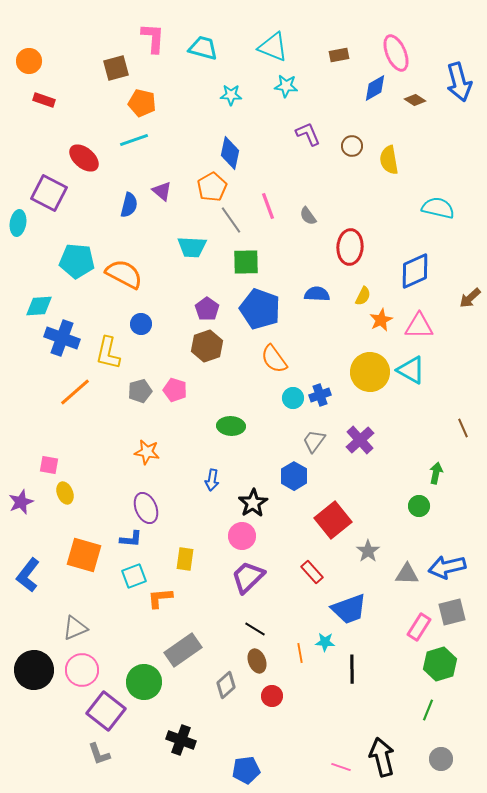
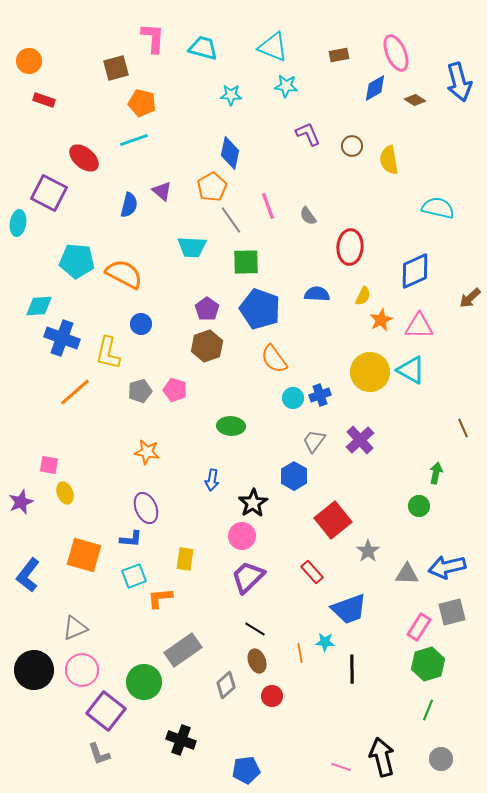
green hexagon at (440, 664): moved 12 px left
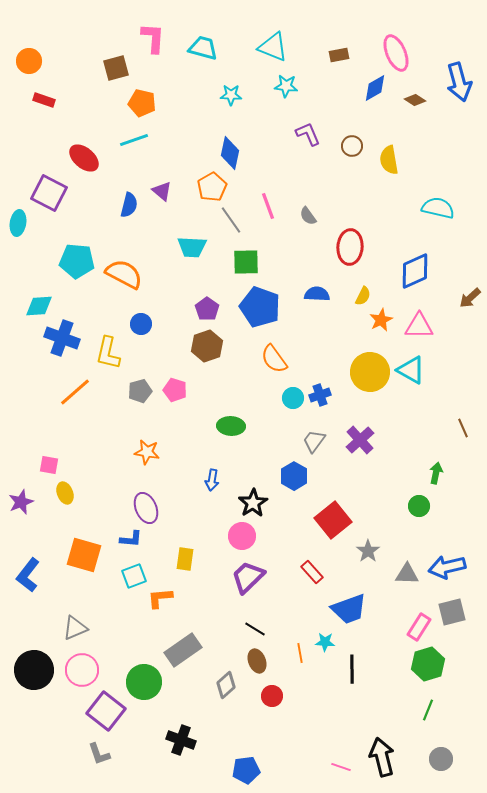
blue pentagon at (260, 309): moved 2 px up
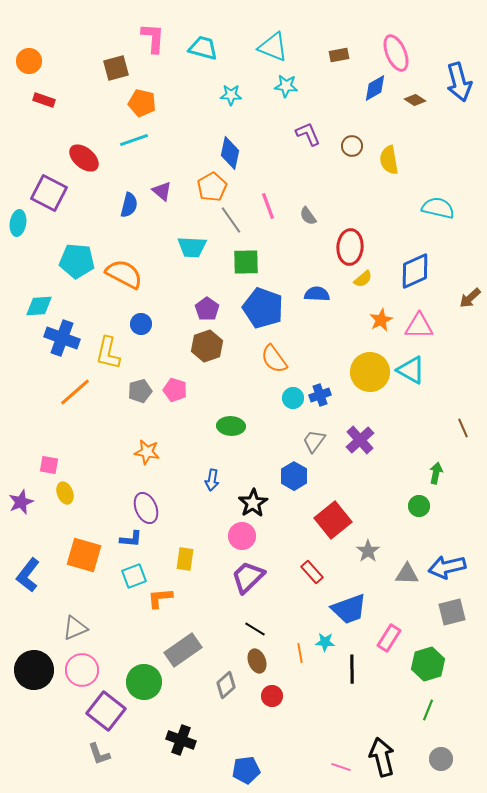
yellow semicircle at (363, 296): moved 17 px up; rotated 24 degrees clockwise
blue pentagon at (260, 307): moved 3 px right, 1 px down
pink rectangle at (419, 627): moved 30 px left, 11 px down
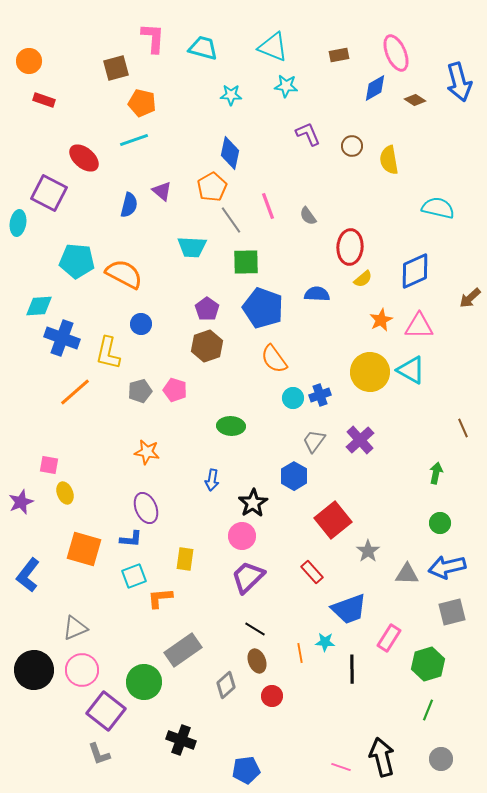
green circle at (419, 506): moved 21 px right, 17 px down
orange square at (84, 555): moved 6 px up
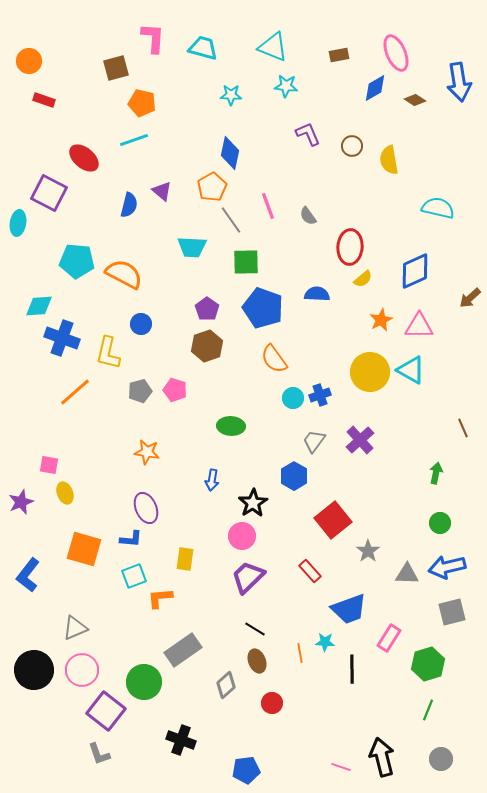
blue arrow at (459, 82): rotated 6 degrees clockwise
red rectangle at (312, 572): moved 2 px left, 1 px up
red circle at (272, 696): moved 7 px down
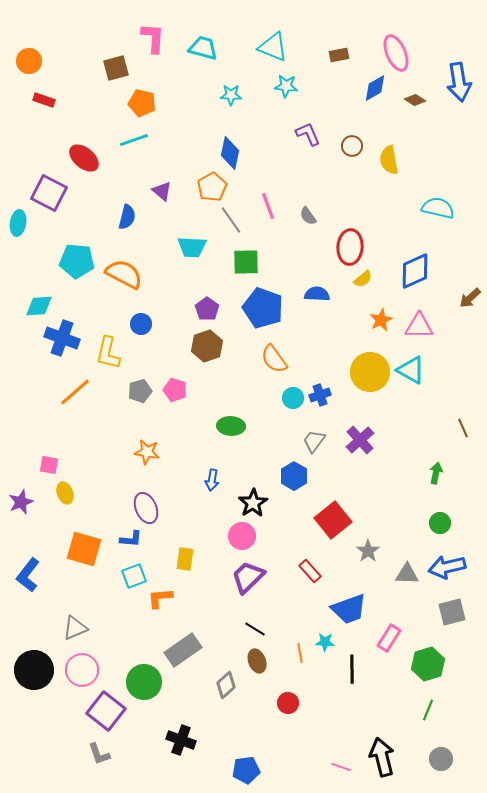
blue semicircle at (129, 205): moved 2 px left, 12 px down
red circle at (272, 703): moved 16 px right
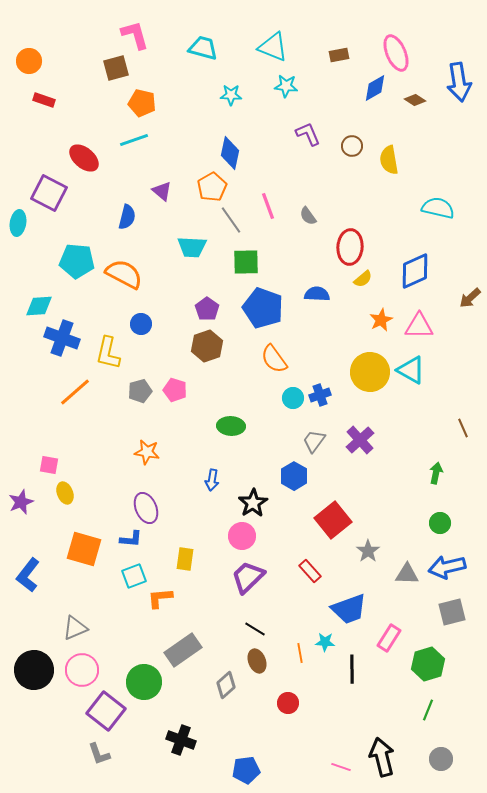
pink L-shape at (153, 38): moved 18 px left, 3 px up; rotated 20 degrees counterclockwise
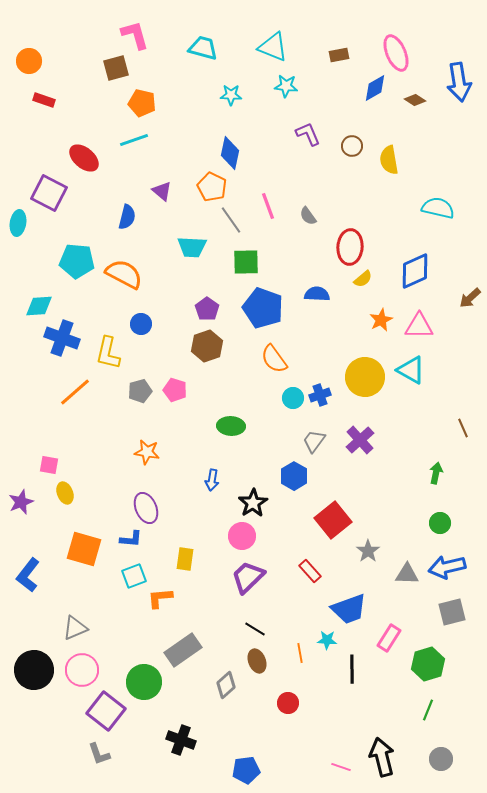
orange pentagon at (212, 187): rotated 16 degrees counterclockwise
yellow circle at (370, 372): moved 5 px left, 5 px down
cyan star at (325, 642): moved 2 px right, 2 px up
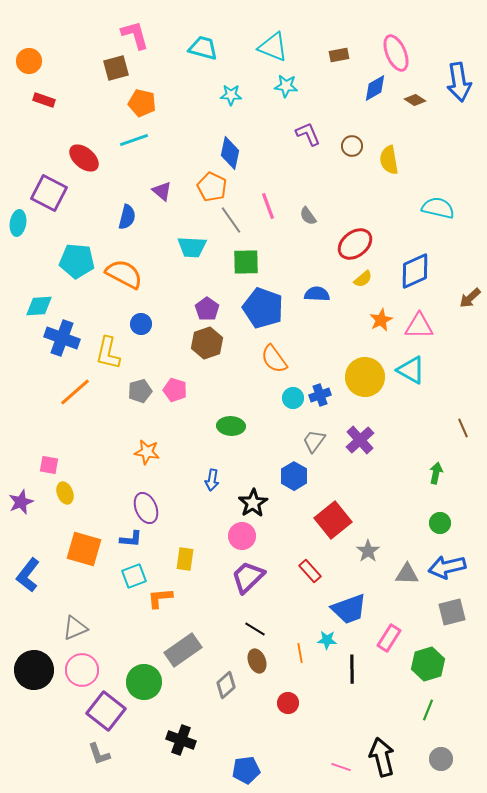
red ellipse at (350, 247): moved 5 px right, 3 px up; rotated 48 degrees clockwise
brown hexagon at (207, 346): moved 3 px up
